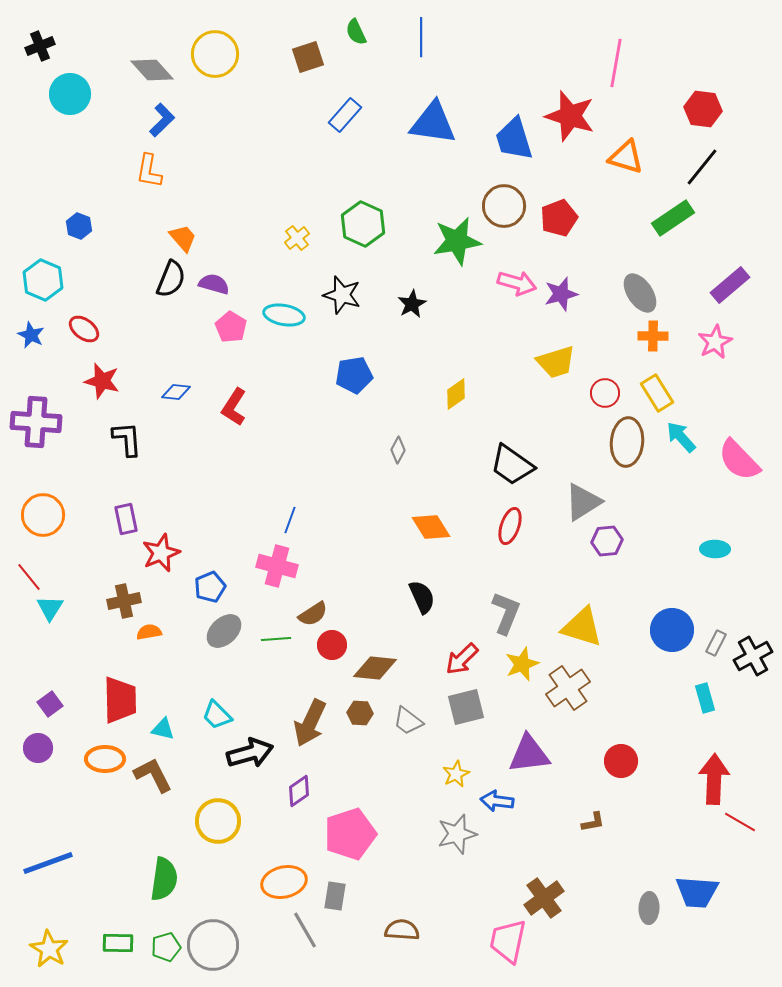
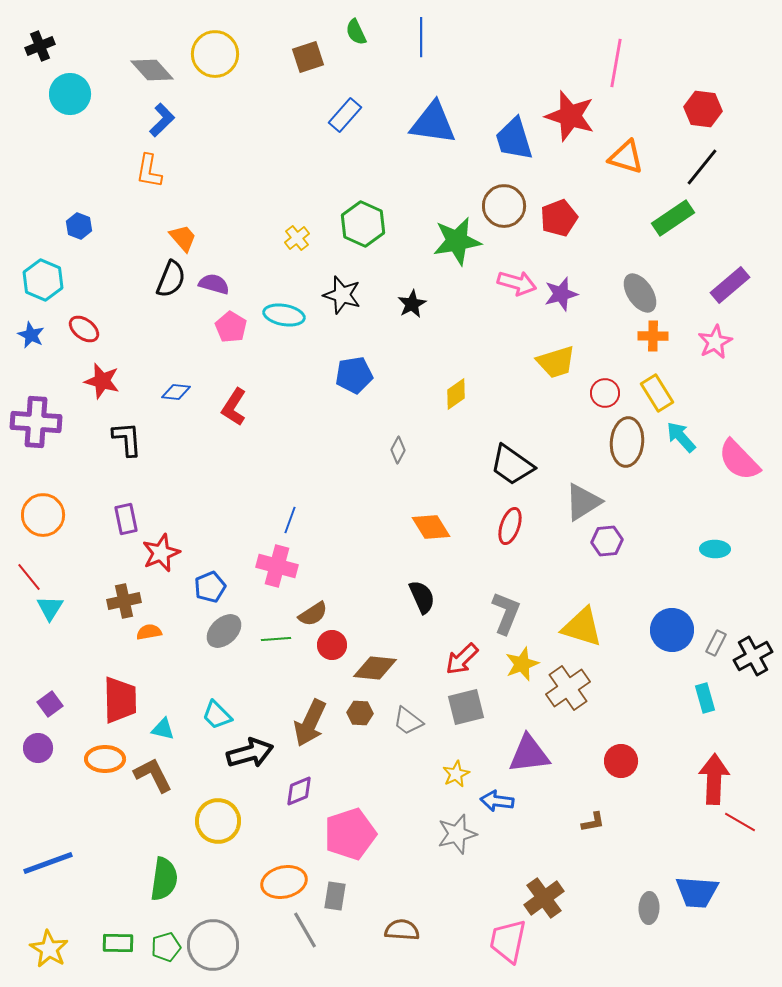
purple diamond at (299, 791): rotated 12 degrees clockwise
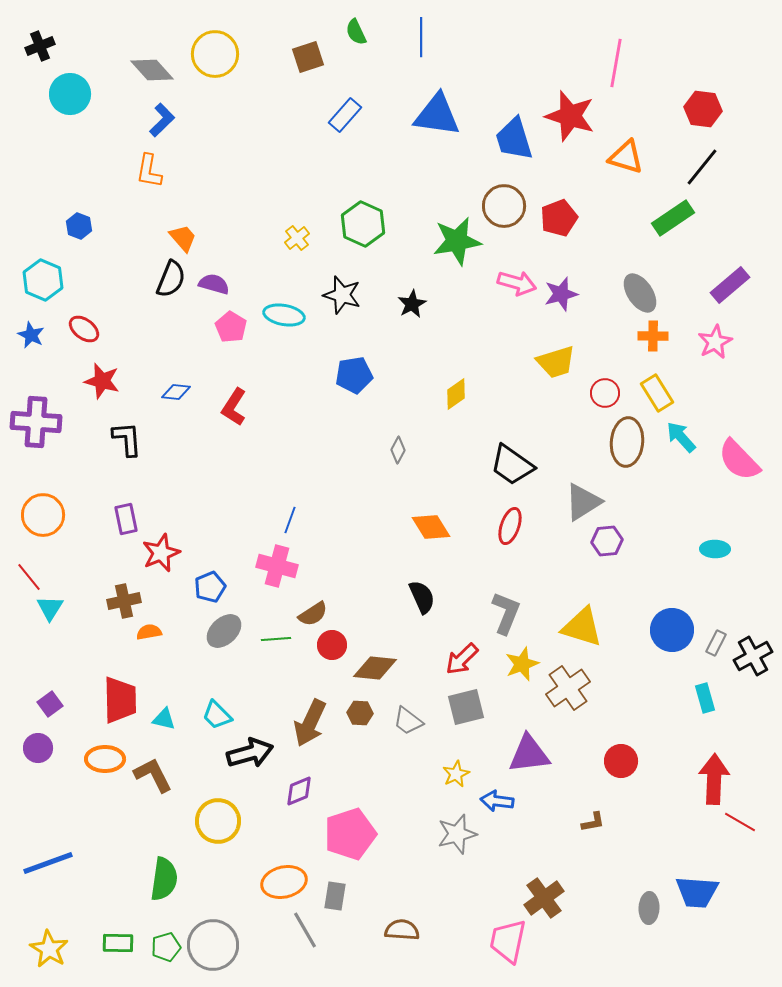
blue triangle at (433, 123): moved 4 px right, 8 px up
cyan triangle at (163, 729): moved 1 px right, 10 px up
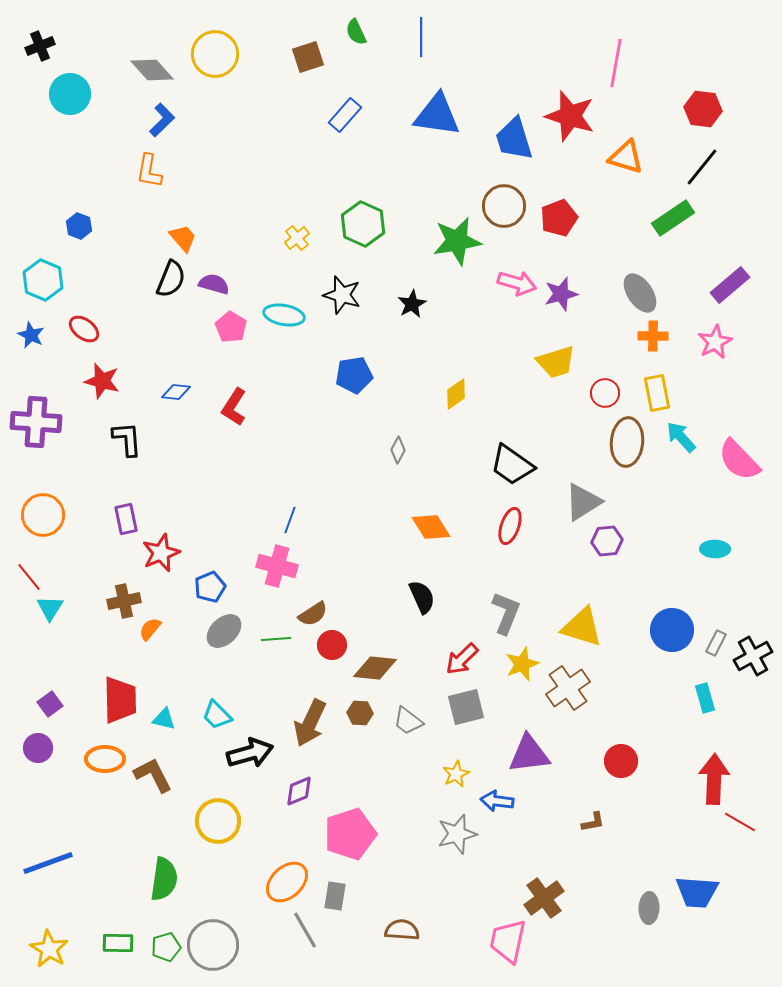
yellow rectangle at (657, 393): rotated 21 degrees clockwise
orange semicircle at (149, 632): moved 1 px right, 3 px up; rotated 40 degrees counterclockwise
orange ellipse at (284, 882): moved 3 px right; rotated 30 degrees counterclockwise
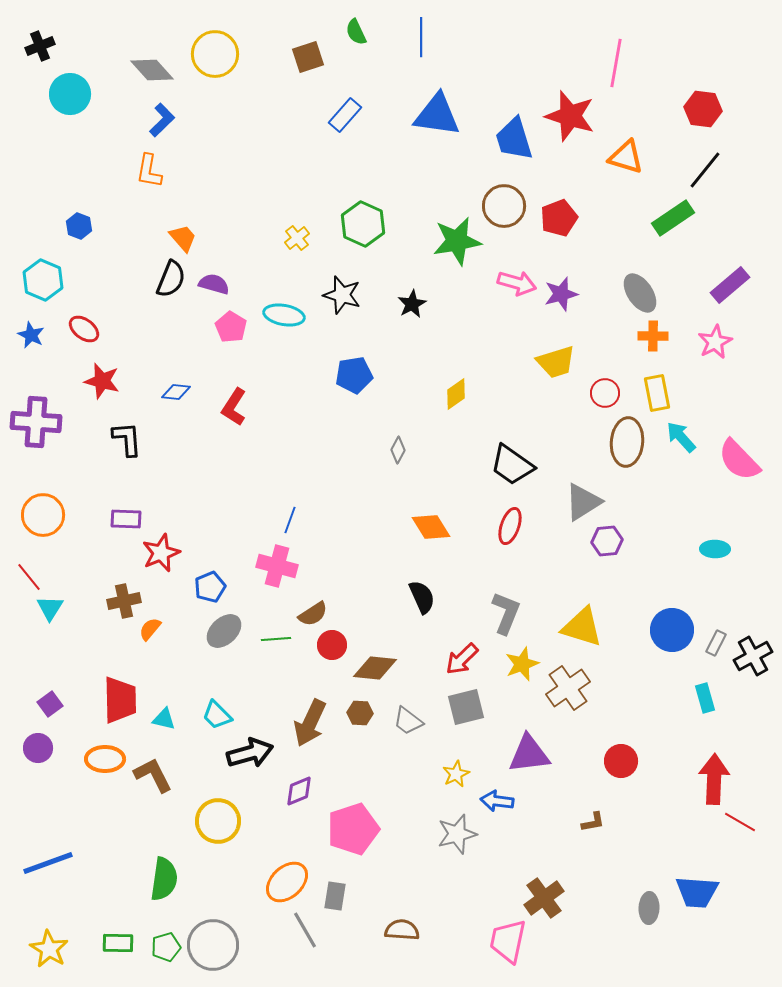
black line at (702, 167): moved 3 px right, 3 px down
purple rectangle at (126, 519): rotated 76 degrees counterclockwise
pink pentagon at (350, 834): moved 3 px right, 5 px up
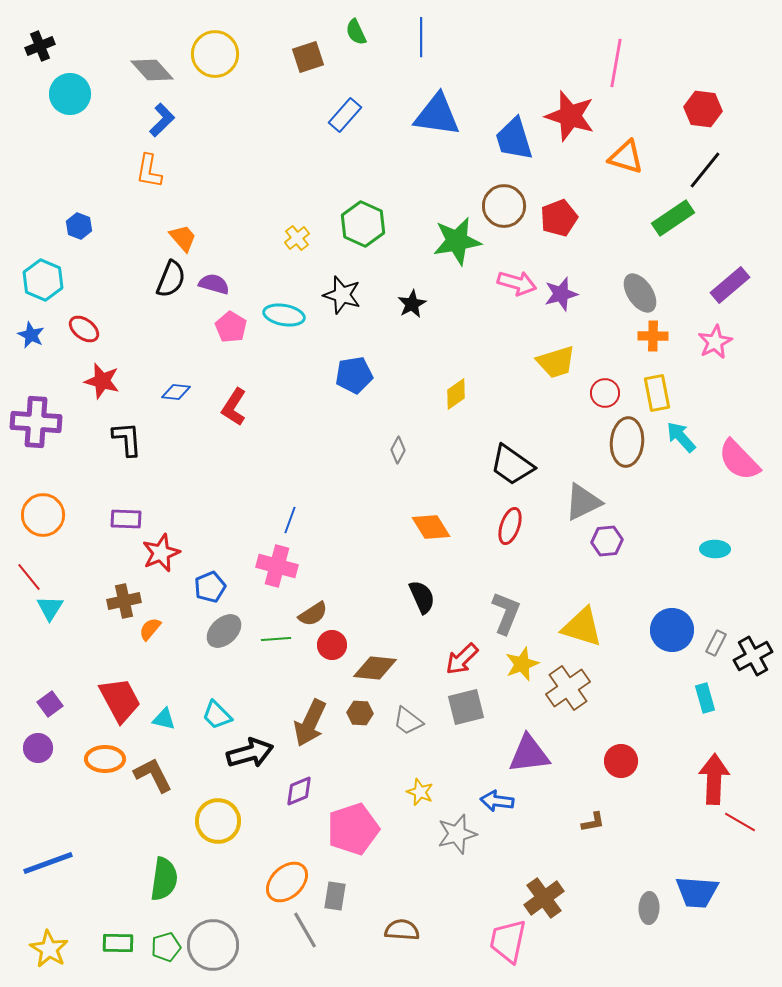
gray triangle at (583, 502): rotated 6 degrees clockwise
red trapezoid at (120, 700): rotated 27 degrees counterclockwise
yellow star at (456, 774): moved 36 px left, 18 px down; rotated 24 degrees counterclockwise
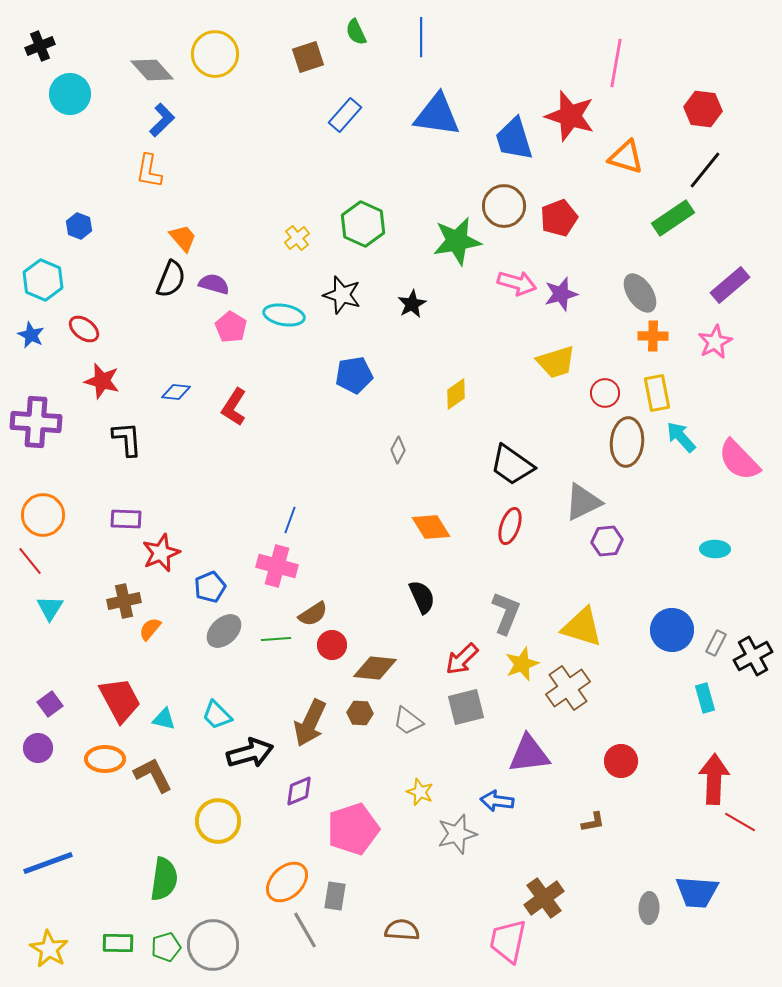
red line at (29, 577): moved 1 px right, 16 px up
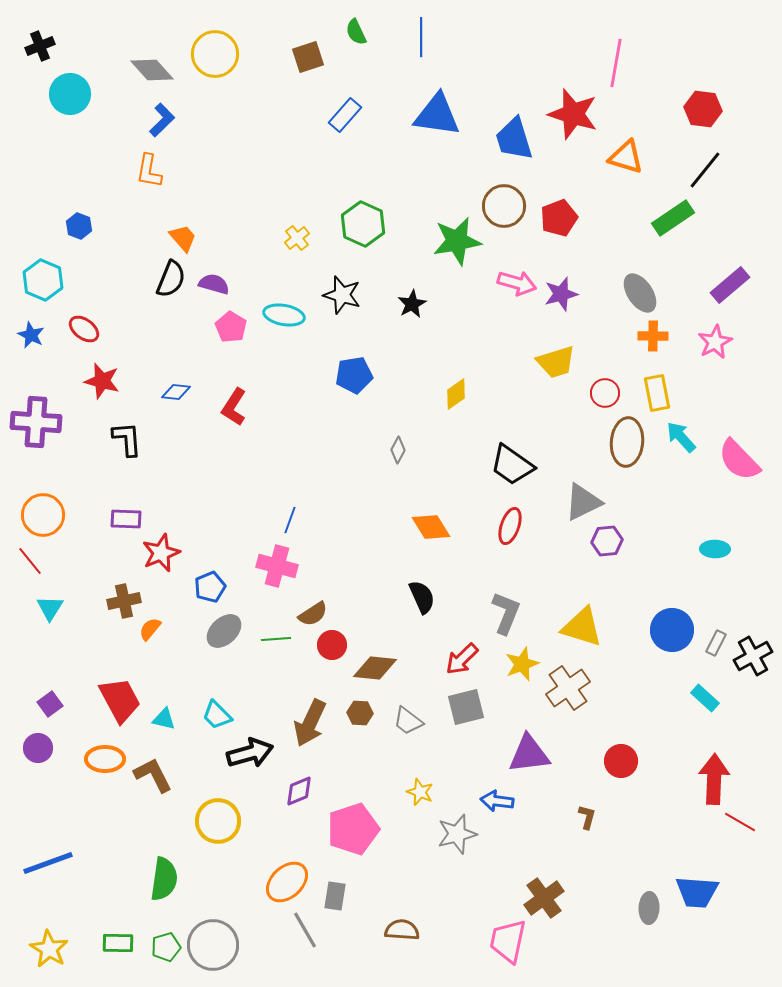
red star at (570, 116): moved 3 px right, 2 px up
cyan rectangle at (705, 698): rotated 32 degrees counterclockwise
brown L-shape at (593, 822): moved 6 px left, 5 px up; rotated 65 degrees counterclockwise
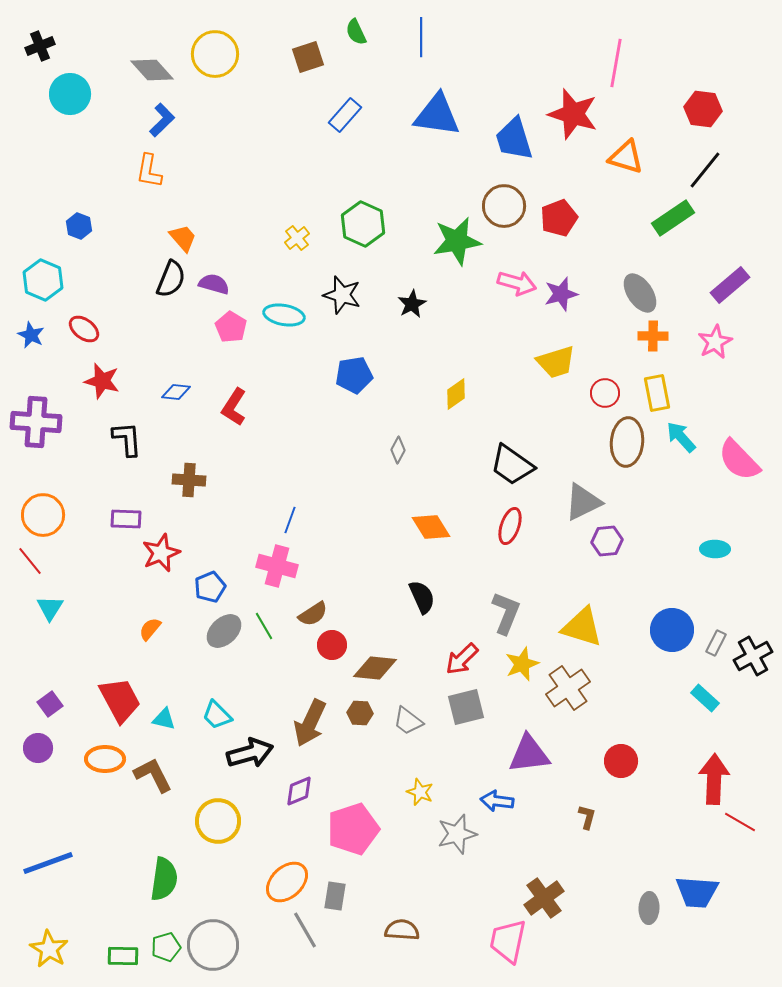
brown cross at (124, 601): moved 65 px right, 121 px up; rotated 16 degrees clockwise
green line at (276, 639): moved 12 px left, 13 px up; rotated 64 degrees clockwise
green rectangle at (118, 943): moved 5 px right, 13 px down
